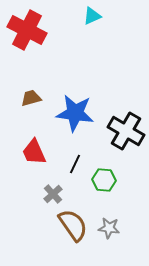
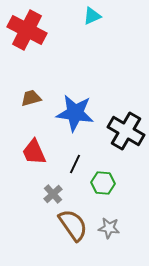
green hexagon: moved 1 px left, 3 px down
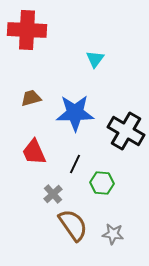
cyan triangle: moved 3 px right, 43 px down; rotated 30 degrees counterclockwise
red cross: rotated 24 degrees counterclockwise
blue star: rotated 9 degrees counterclockwise
green hexagon: moved 1 px left
gray star: moved 4 px right, 6 px down
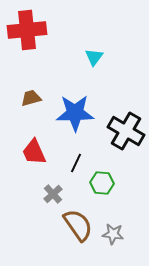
red cross: rotated 9 degrees counterclockwise
cyan triangle: moved 1 px left, 2 px up
black line: moved 1 px right, 1 px up
brown semicircle: moved 5 px right
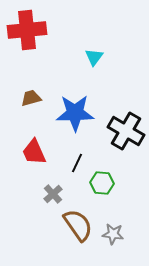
black line: moved 1 px right
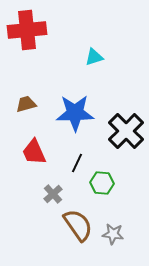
cyan triangle: rotated 36 degrees clockwise
brown trapezoid: moved 5 px left, 6 px down
black cross: rotated 15 degrees clockwise
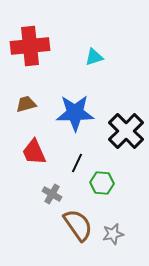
red cross: moved 3 px right, 16 px down
gray cross: moved 1 px left; rotated 18 degrees counterclockwise
gray star: rotated 20 degrees counterclockwise
